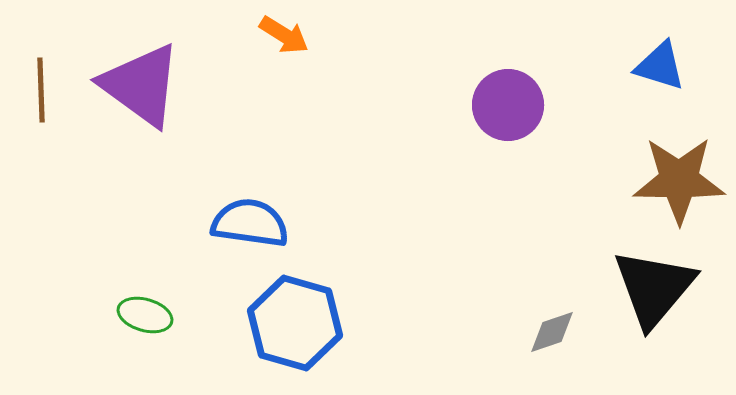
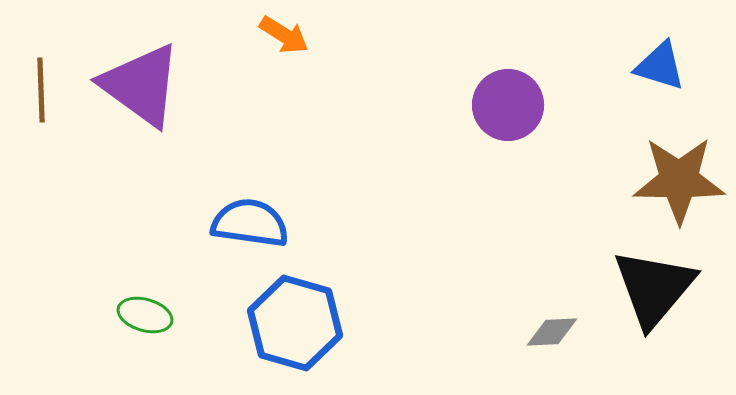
gray diamond: rotated 16 degrees clockwise
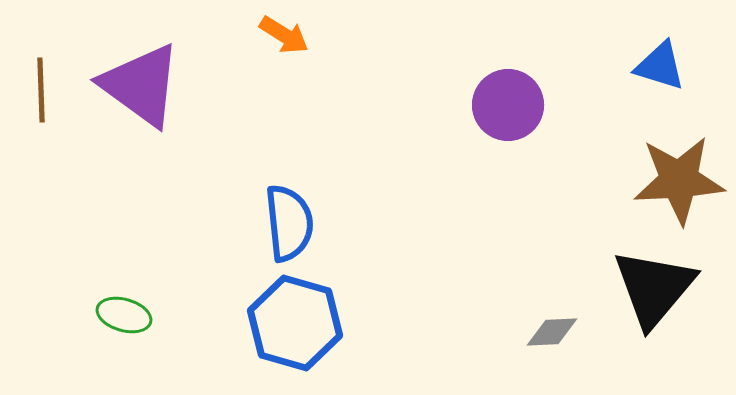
brown star: rotated 4 degrees counterclockwise
blue semicircle: moved 39 px right; rotated 76 degrees clockwise
green ellipse: moved 21 px left
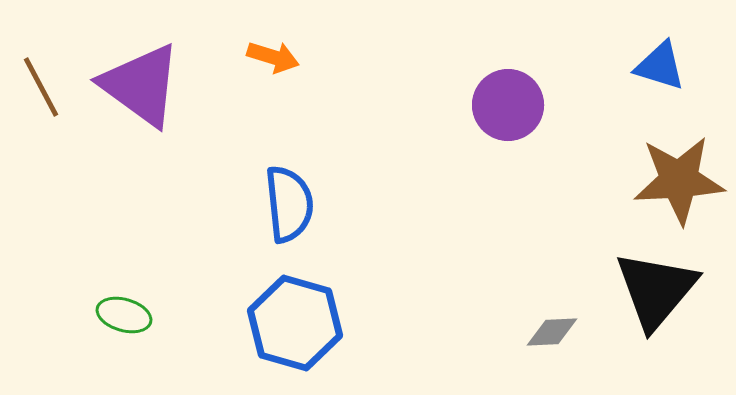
orange arrow: moved 11 px left, 22 px down; rotated 15 degrees counterclockwise
brown line: moved 3 px up; rotated 26 degrees counterclockwise
blue semicircle: moved 19 px up
black triangle: moved 2 px right, 2 px down
